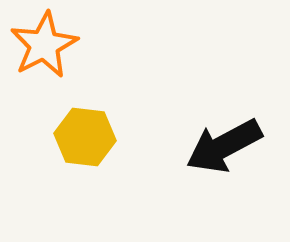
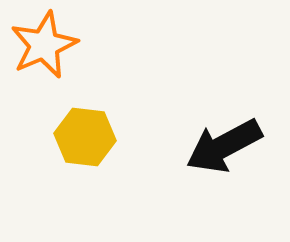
orange star: rotated 4 degrees clockwise
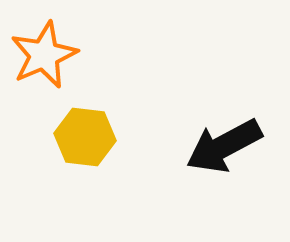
orange star: moved 10 px down
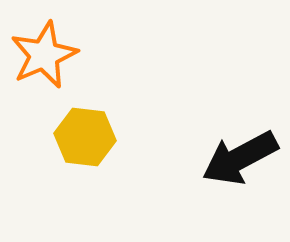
black arrow: moved 16 px right, 12 px down
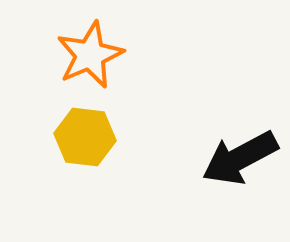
orange star: moved 46 px right
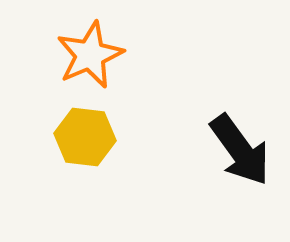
black arrow: moved 8 px up; rotated 98 degrees counterclockwise
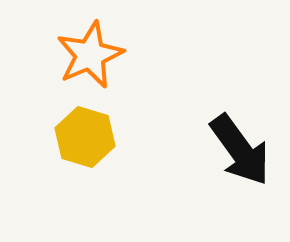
yellow hexagon: rotated 10 degrees clockwise
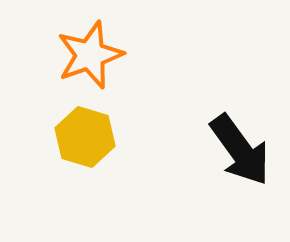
orange star: rotated 4 degrees clockwise
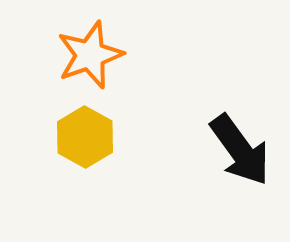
yellow hexagon: rotated 12 degrees clockwise
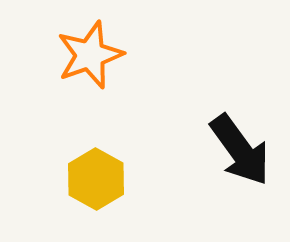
yellow hexagon: moved 11 px right, 42 px down
